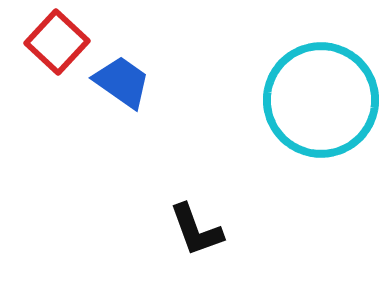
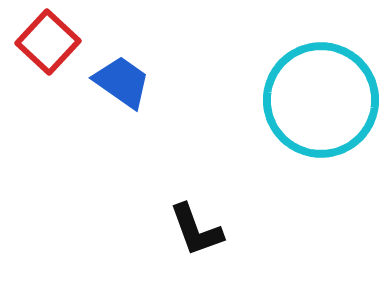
red square: moved 9 px left
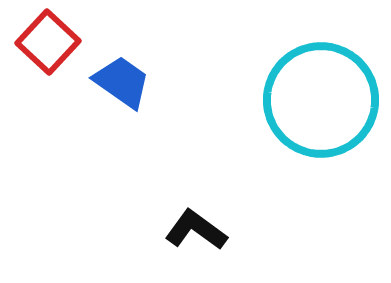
black L-shape: rotated 146 degrees clockwise
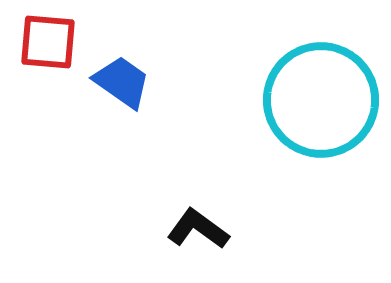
red square: rotated 38 degrees counterclockwise
black L-shape: moved 2 px right, 1 px up
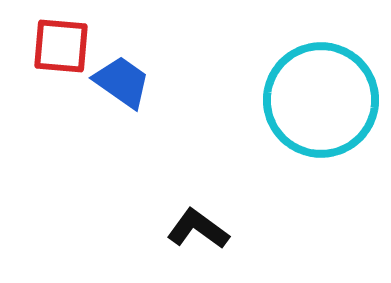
red square: moved 13 px right, 4 px down
